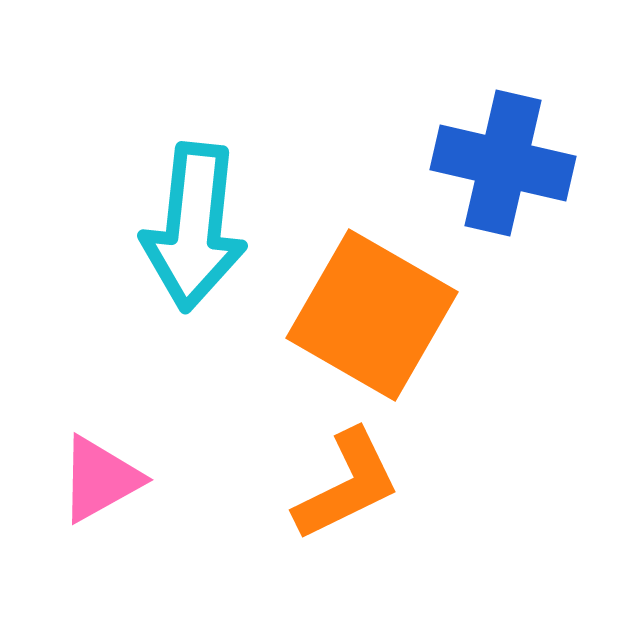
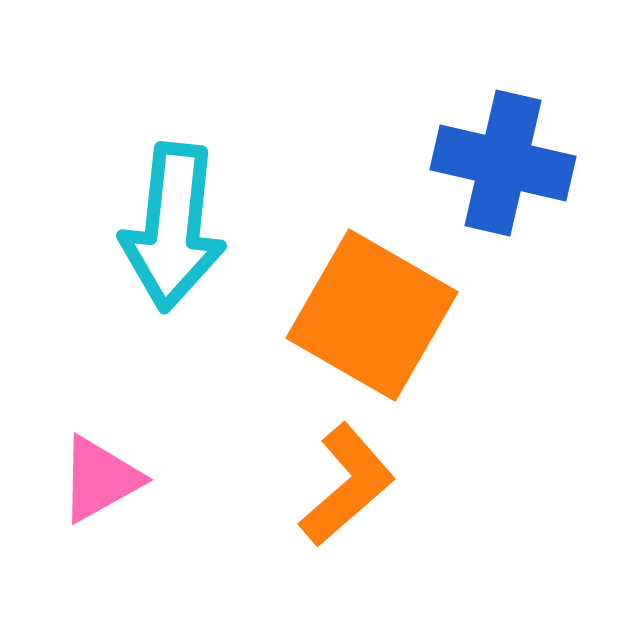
cyan arrow: moved 21 px left
orange L-shape: rotated 15 degrees counterclockwise
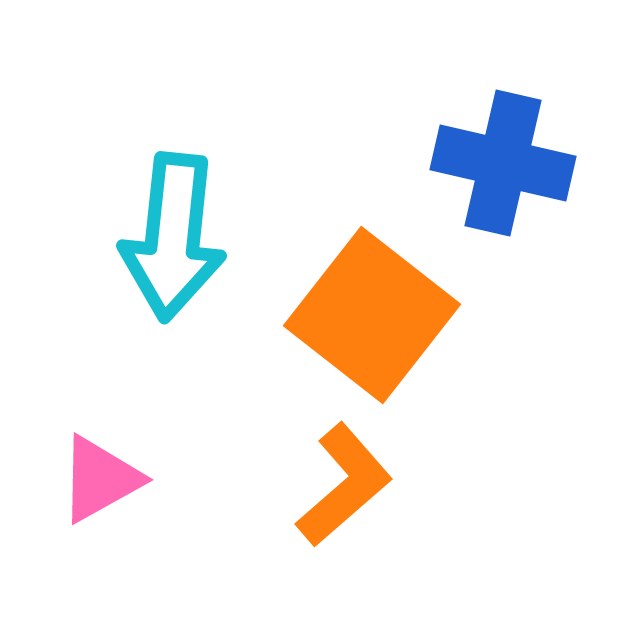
cyan arrow: moved 10 px down
orange square: rotated 8 degrees clockwise
orange L-shape: moved 3 px left
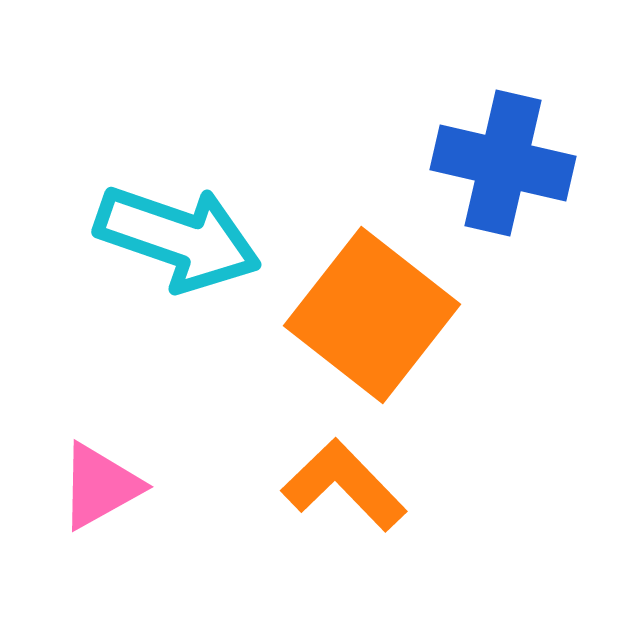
cyan arrow: moved 5 px right, 1 px down; rotated 77 degrees counterclockwise
pink triangle: moved 7 px down
orange L-shape: rotated 93 degrees counterclockwise
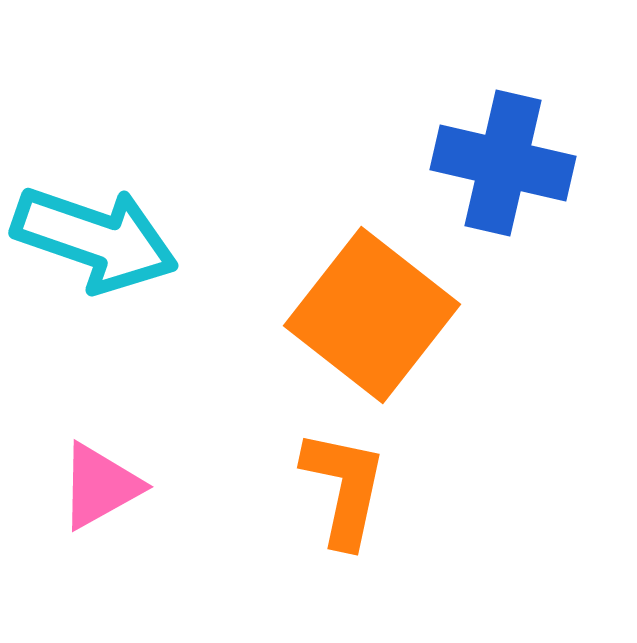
cyan arrow: moved 83 px left, 1 px down
orange L-shape: moved 3 px down; rotated 56 degrees clockwise
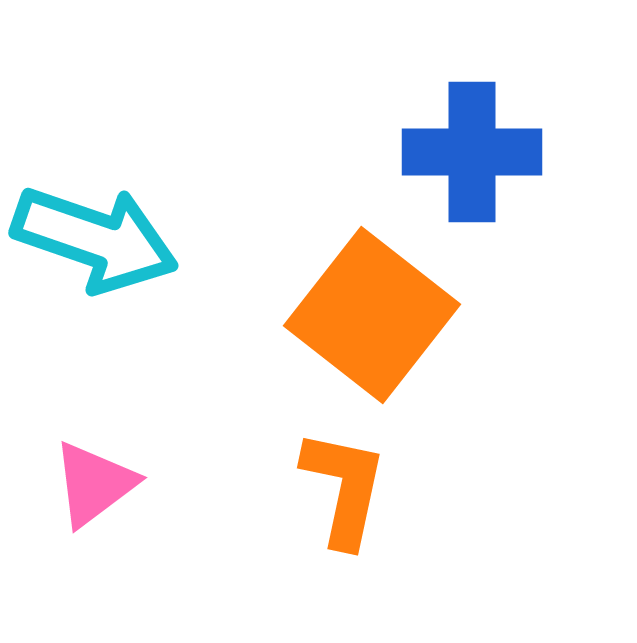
blue cross: moved 31 px left, 11 px up; rotated 13 degrees counterclockwise
pink triangle: moved 6 px left, 2 px up; rotated 8 degrees counterclockwise
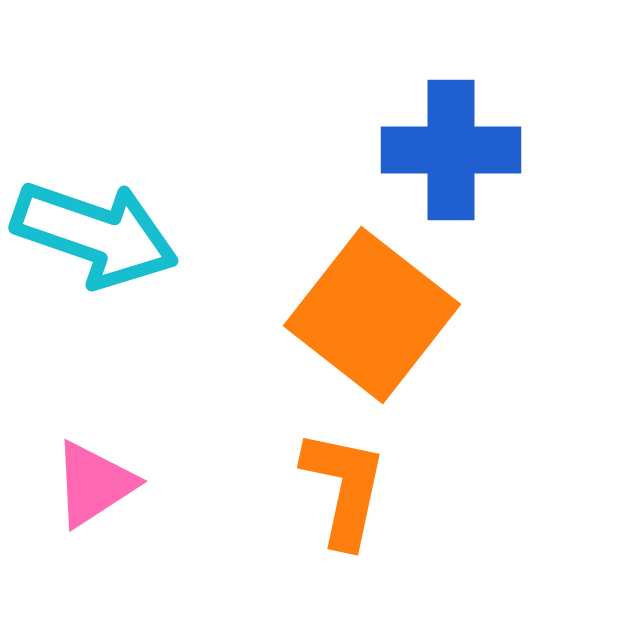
blue cross: moved 21 px left, 2 px up
cyan arrow: moved 5 px up
pink triangle: rotated 4 degrees clockwise
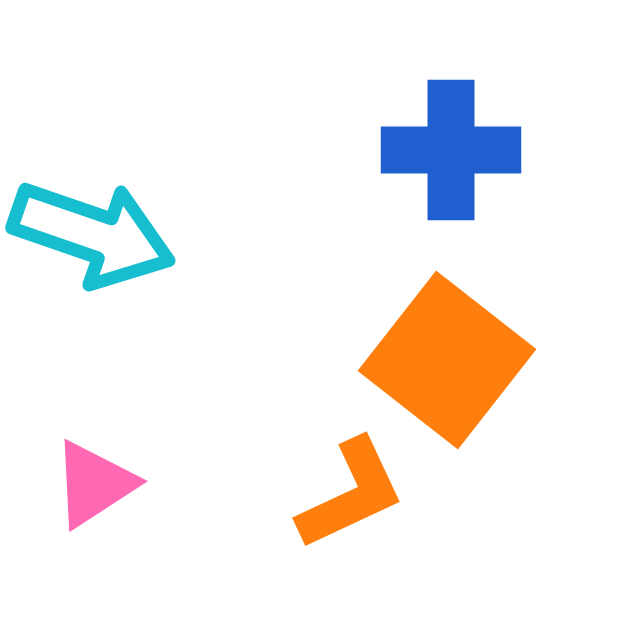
cyan arrow: moved 3 px left
orange square: moved 75 px right, 45 px down
orange L-shape: moved 7 px right, 6 px down; rotated 53 degrees clockwise
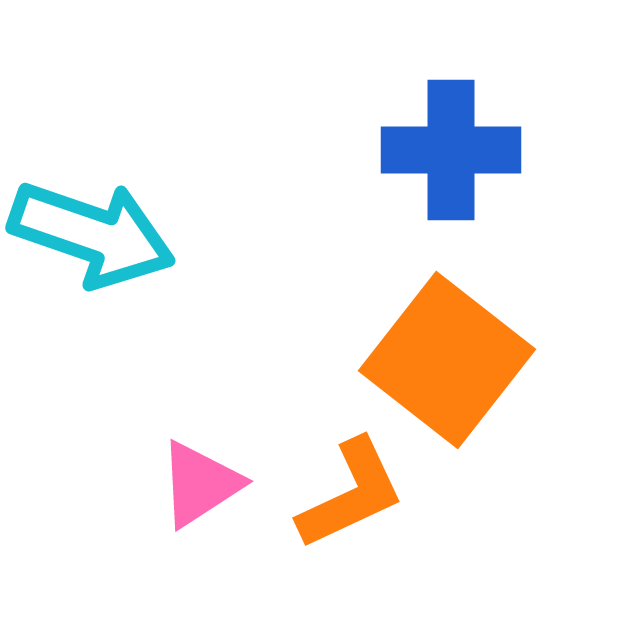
pink triangle: moved 106 px right
